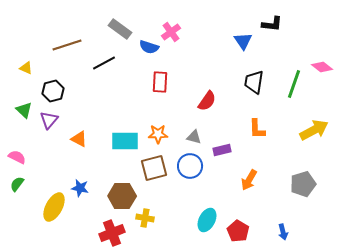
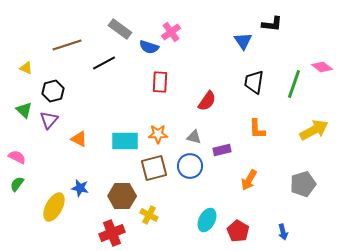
yellow cross: moved 4 px right, 3 px up; rotated 18 degrees clockwise
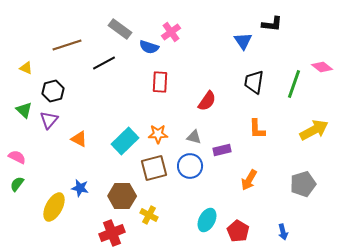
cyan rectangle: rotated 44 degrees counterclockwise
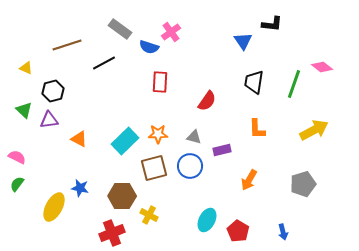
purple triangle: rotated 42 degrees clockwise
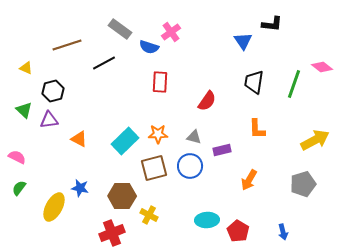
yellow arrow: moved 1 px right, 10 px down
green semicircle: moved 2 px right, 4 px down
cyan ellipse: rotated 60 degrees clockwise
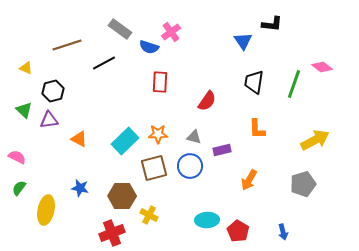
yellow ellipse: moved 8 px left, 3 px down; rotated 16 degrees counterclockwise
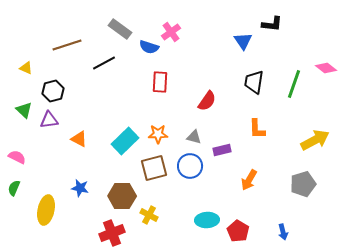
pink diamond: moved 4 px right, 1 px down
green semicircle: moved 5 px left; rotated 14 degrees counterclockwise
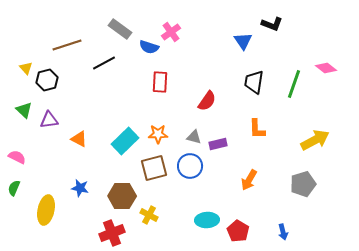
black L-shape: rotated 15 degrees clockwise
yellow triangle: rotated 24 degrees clockwise
black hexagon: moved 6 px left, 11 px up
purple rectangle: moved 4 px left, 6 px up
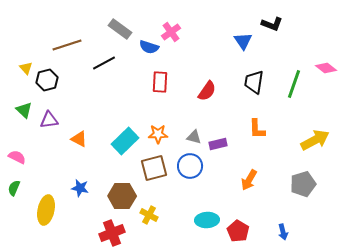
red semicircle: moved 10 px up
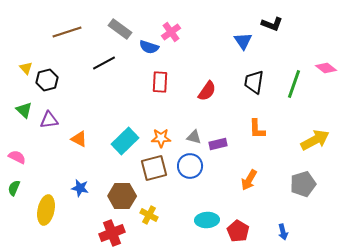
brown line: moved 13 px up
orange star: moved 3 px right, 4 px down
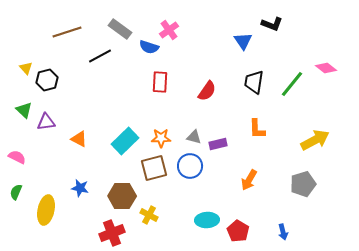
pink cross: moved 2 px left, 2 px up
black line: moved 4 px left, 7 px up
green line: moved 2 px left; rotated 20 degrees clockwise
purple triangle: moved 3 px left, 2 px down
green semicircle: moved 2 px right, 4 px down
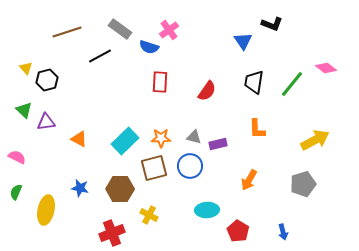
brown hexagon: moved 2 px left, 7 px up
cyan ellipse: moved 10 px up
